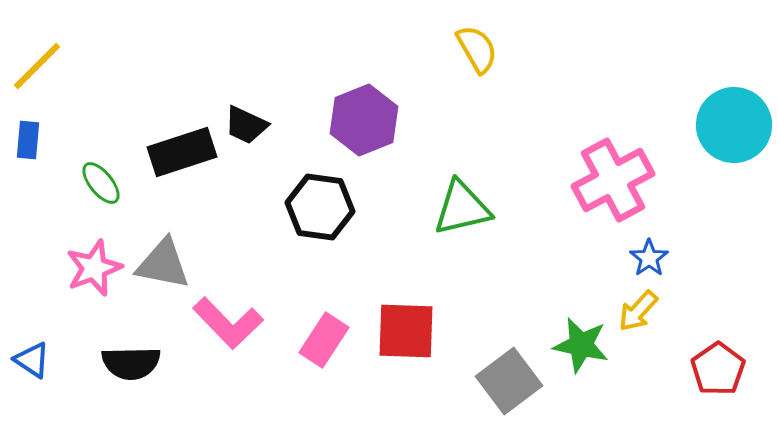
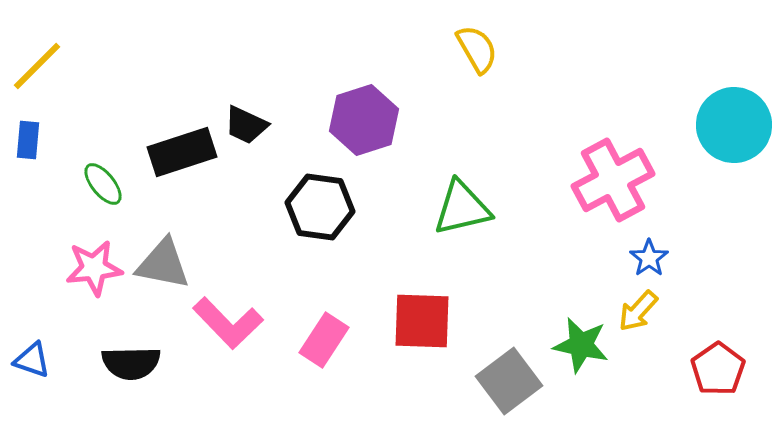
purple hexagon: rotated 4 degrees clockwise
green ellipse: moved 2 px right, 1 px down
pink star: rotated 14 degrees clockwise
red square: moved 16 px right, 10 px up
blue triangle: rotated 15 degrees counterclockwise
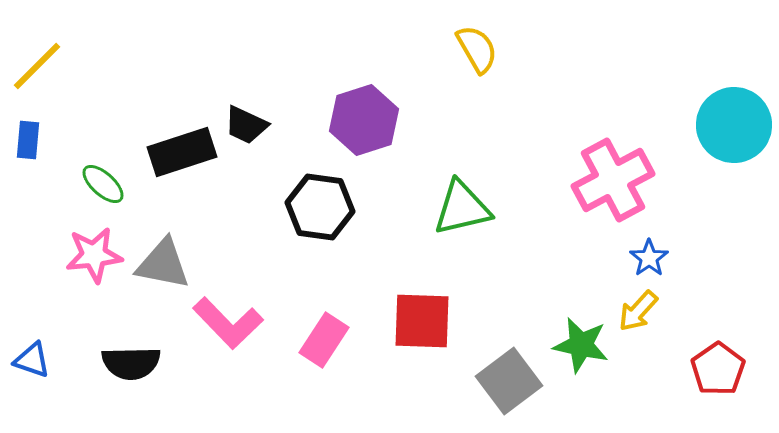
green ellipse: rotated 9 degrees counterclockwise
pink star: moved 13 px up
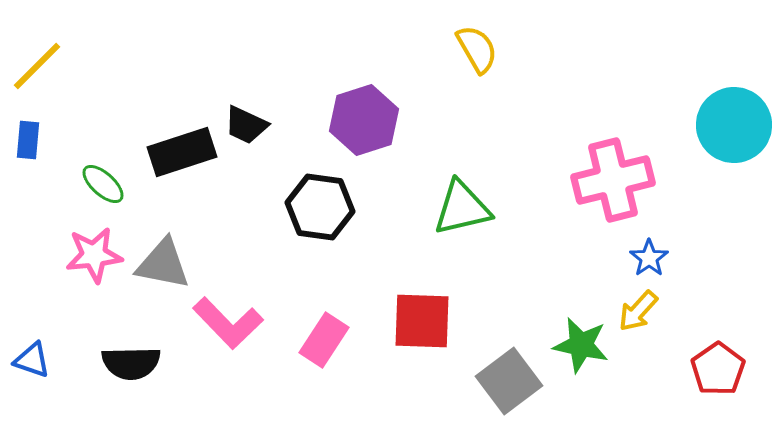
pink cross: rotated 14 degrees clockwise
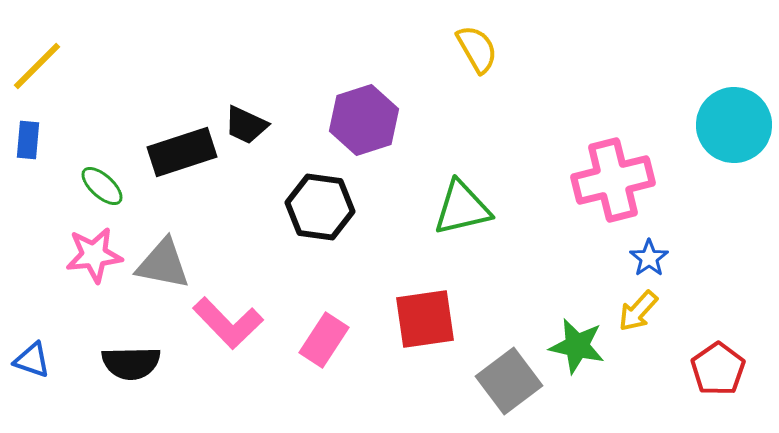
green ellipse: moved 1 px left, 2 px down
red square: moved 3 px right, 2 px up; rotated 10 degrees counterclockwise
green star: moved 4 px left, 1 px down
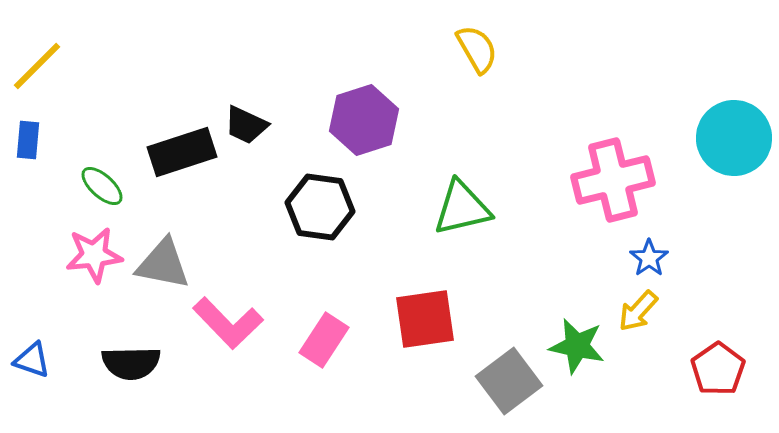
cyan circle: moved 13 px down
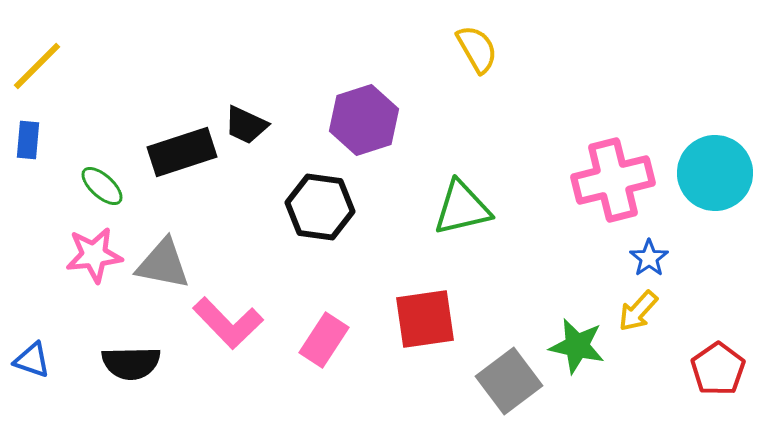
cyan circle: moved 19 px left, 35 px down
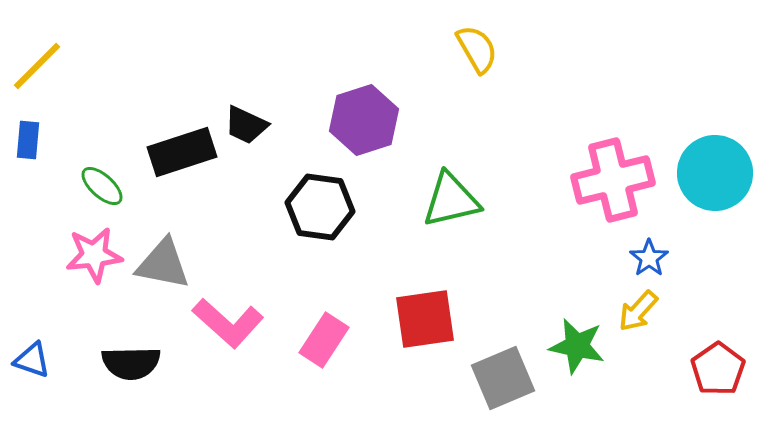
green triangle: moved 11 px left, 8 px up
pink L-shape: rotated 4 degrees counterclockwise
gray square: moved 6 px left, 3 px up; rotated 14 degrees clockwise
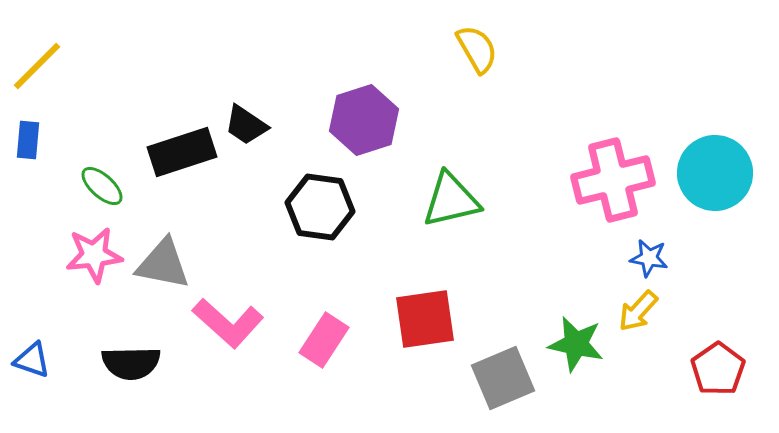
black trapezoid: rotated 9 degrees clockwise
blue star: rotated 27 degrees counterclockwise
green star: moved 1 px left, 2 px up
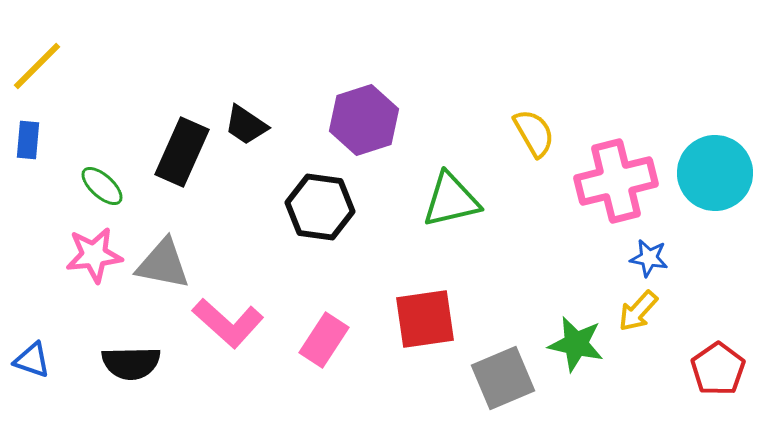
yellow semicircle: moved 57 px right, 84 px down
black rectangle: rotated 48 degrees counterclockwise
pink cross: moved 3 px right, 1 px down
